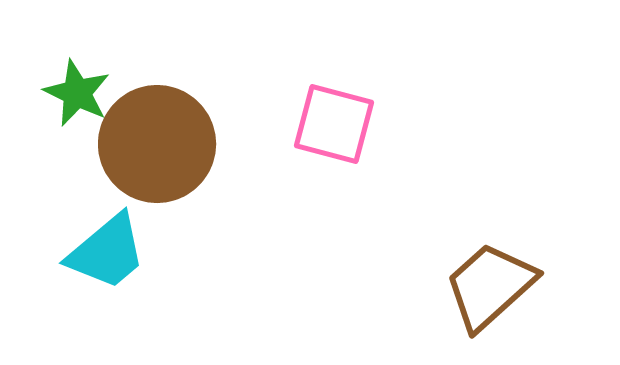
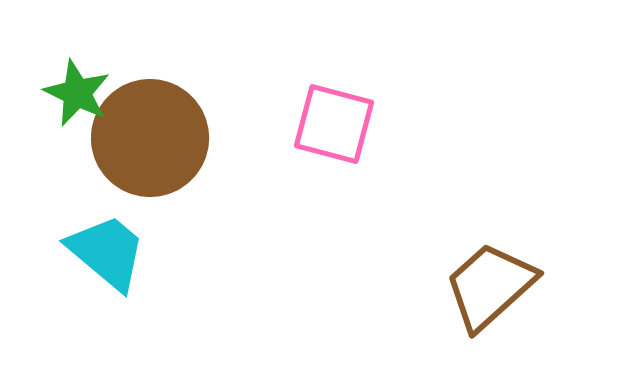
brown circle: moved 7 px left, 6 px up
cyan trapezoid: rotated 100 degrees counterclockwise
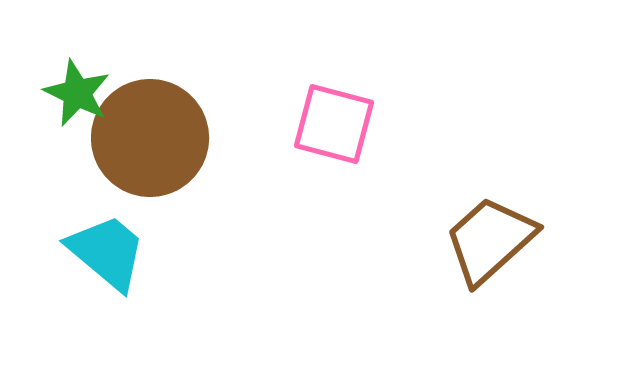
brown trapezoid: moved 46 px up
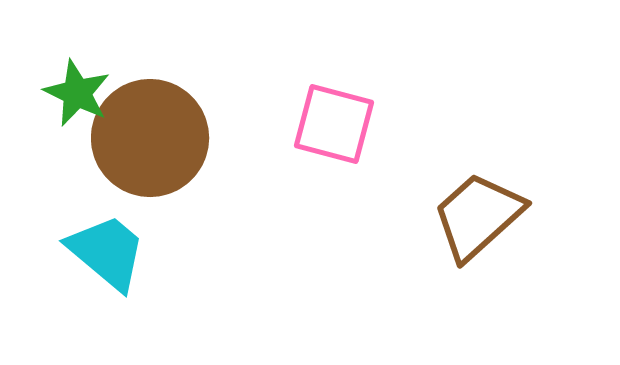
brown trapezoid: moved 12 px left, 24 px up
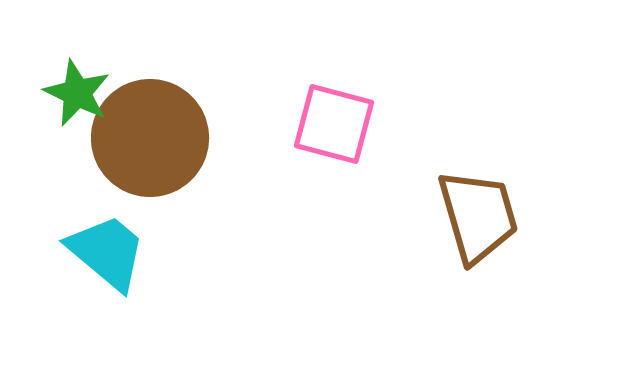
brown trapezoid: rotated 116 degrees clockwise
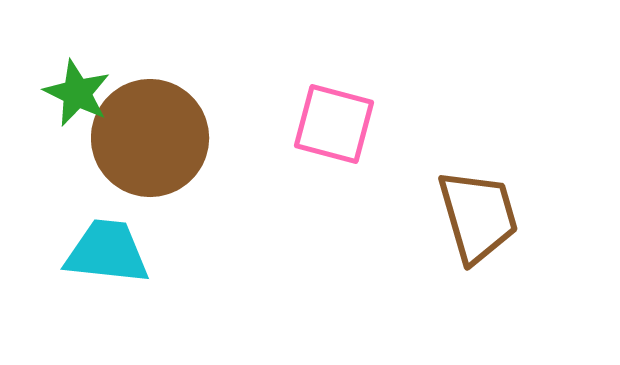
cyan trapezoid: rotated 34 degrees counterclockwise
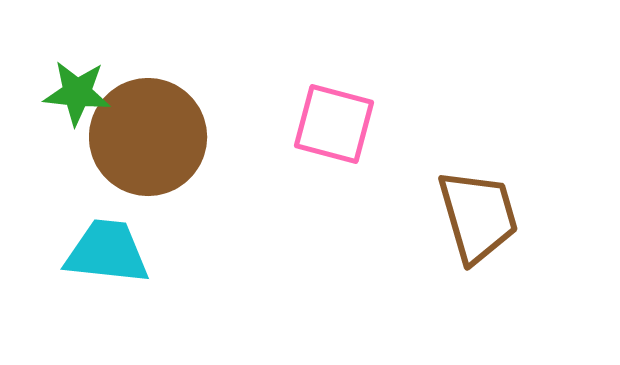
green star: rotated 20 degrees counterclockwise
brown circle: moved 2 px left, 1 px up
